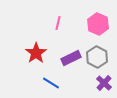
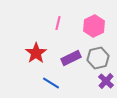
pink hexagon: moved 4 px left, 2 px down; rotated 10 degrees clockwise
gray hexagon: moved 1 px right, 1 px down; rotated 20 degrees clockwise
purple cross: moved 2 px right, 2 px up
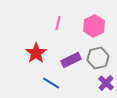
purple rectangle: moved 2 px down
purple cross: moved 2 px down
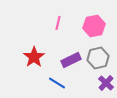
pink hexagon: rotated 15 degrees clockwise
red star: moved 2 px left, 4 px down
blue line: moved 6 px right
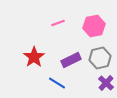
pink line: rotated 56 degrees clockwise
gray hexagon: moved 2 px right
